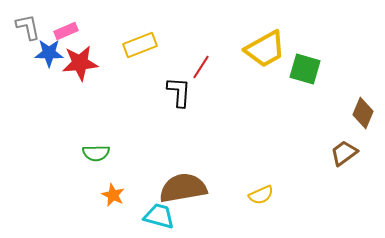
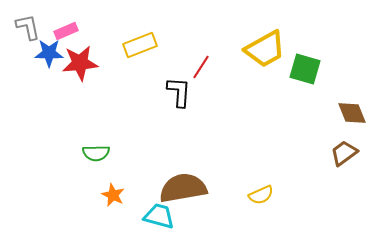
brown diamond: moved 11 px left; rotated 44 degrees counterclockwise
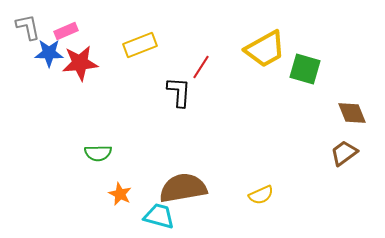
green semicircle: moved 2 px right
orange star: moved 7 px right, 1 px up
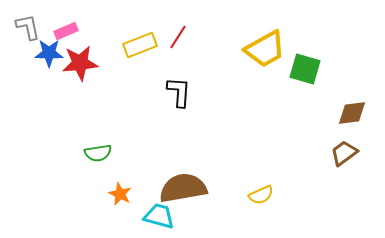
red line: moved 23 px left, 30 px up
brown diamond: rotated 76 degrees counterclockwise
green semicircle: rotated 8 degrees counterclockwise
